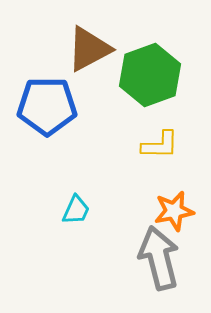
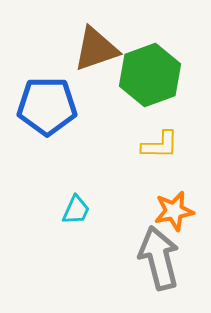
brown triangle: moved 7 px right; rotated 9 degrees clockwise
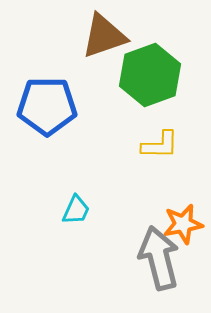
brown triangle: moved 8 px right, 13 px up
orange star: moved 9 px right, 13 px down
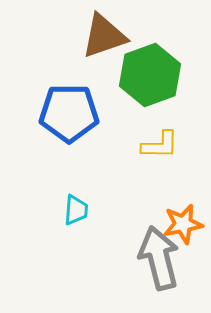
blue pentagon: moved 22 px right, 7 px down
cyan trapezoid: rotated 20 degrees counterclockwise
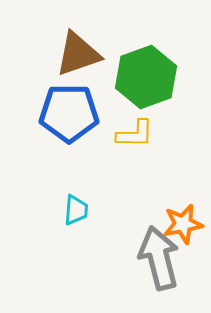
brown triangle: moved 26 px left, 18 px down
green hexagon: moved 4 px left, 2 px down
yellow L-shape: moved 25 px left, 11 px up
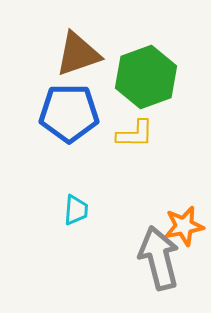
orange star: moved 1 px right, 2 px down
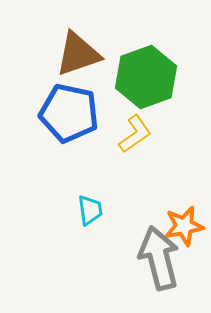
blue pentagon: rotated 12 degrees clockwise
yellow L-shape: rotated 36 degrees counterclockwise
cyan trapezoid: moved 14 px right; rotated 12 degrees counterclockwise
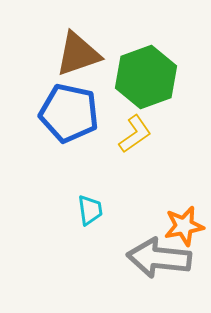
gray arrow: rotated 70 degrees counterclockwise
